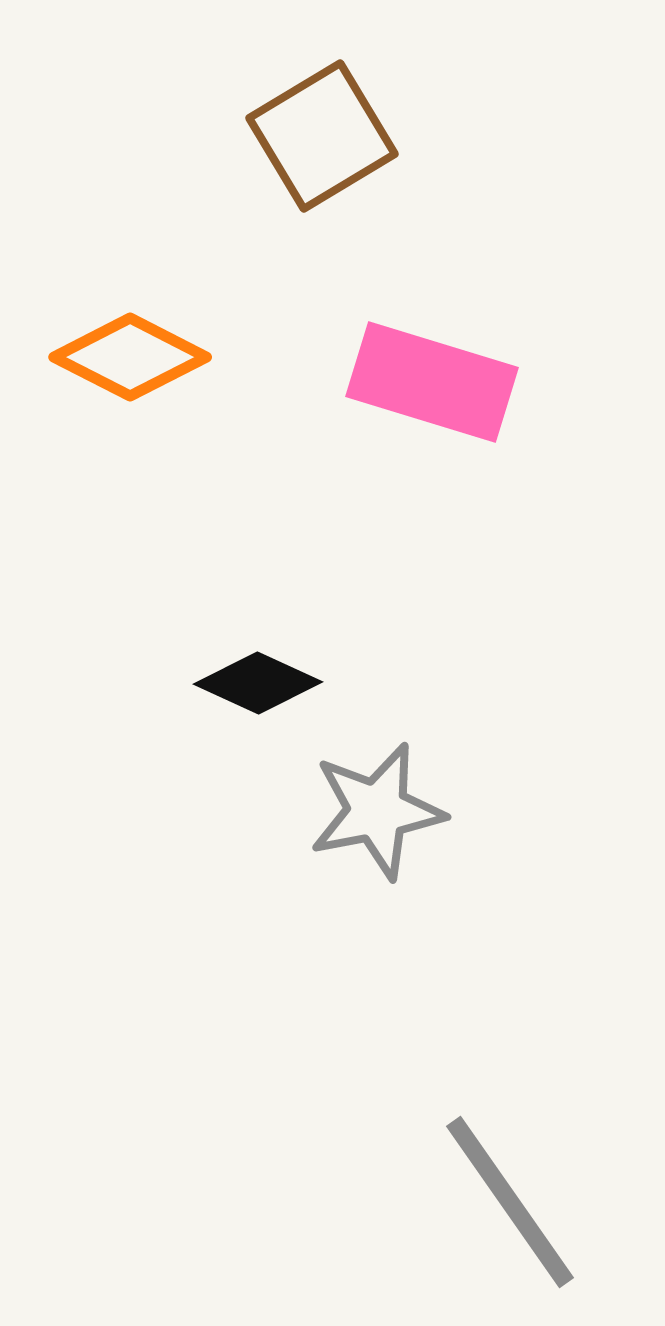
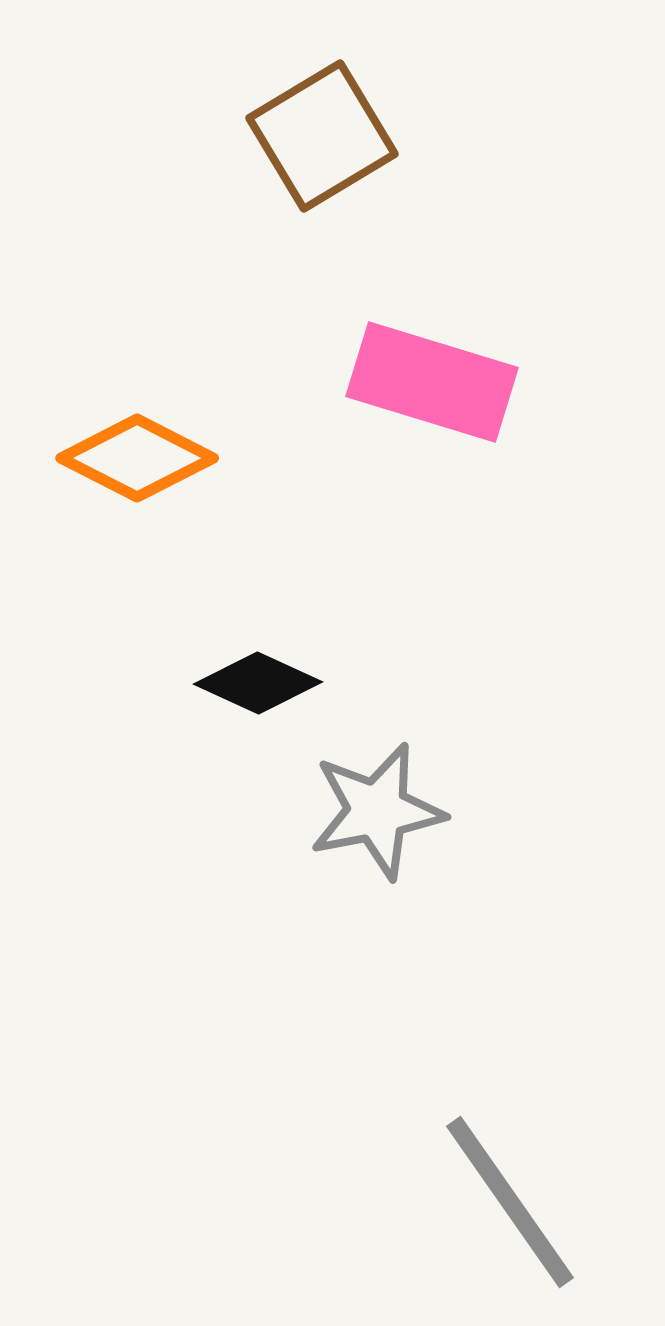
orange diamond: moved 7 px right, 101 px down
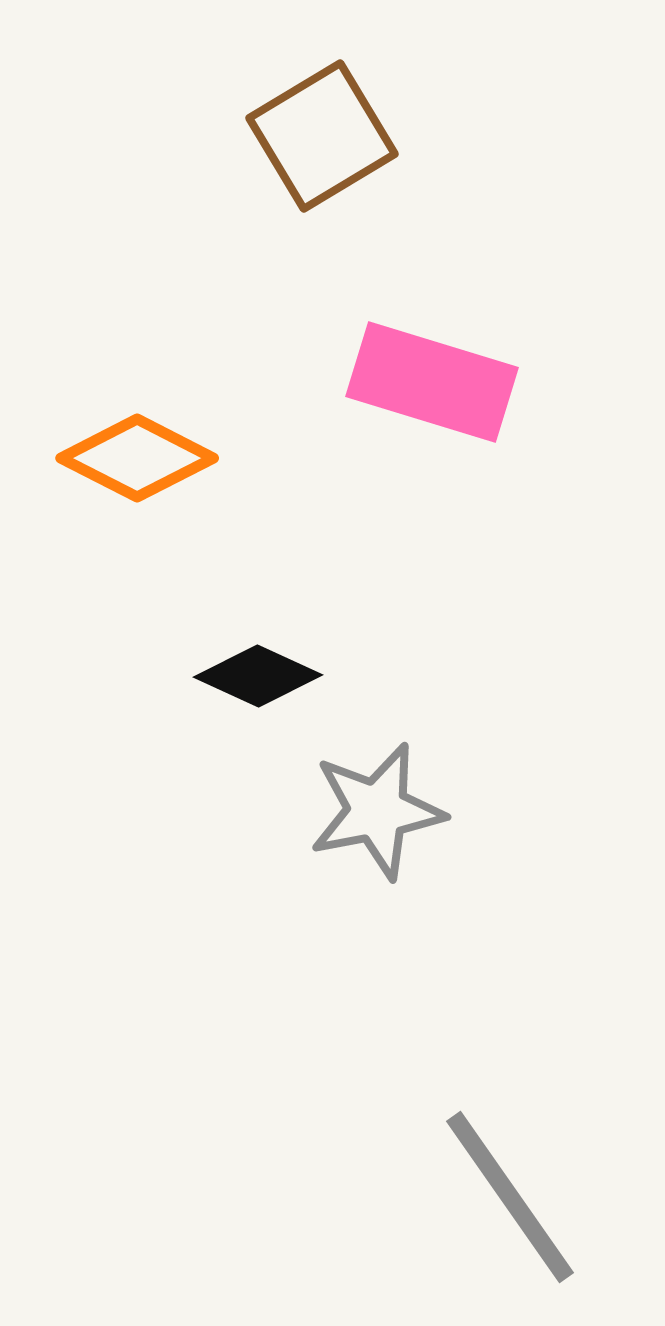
black diamond: moved 7 px up
gray line: moved 5 px up
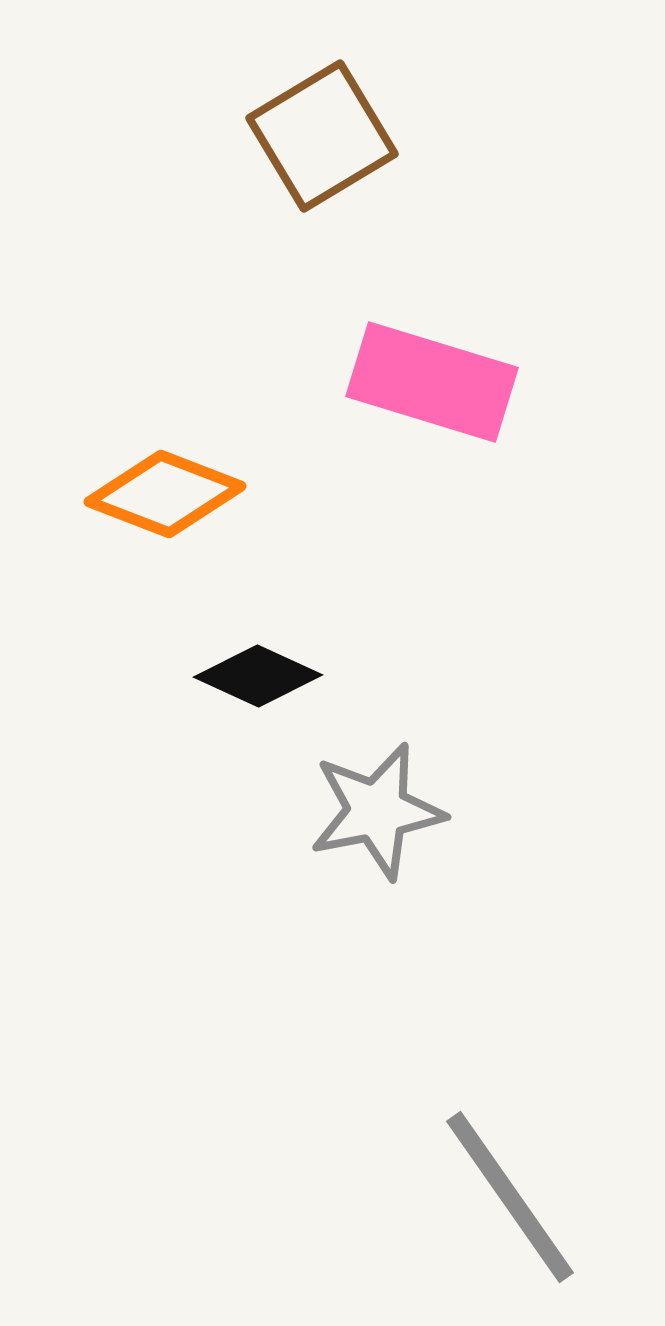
orange diamond: moved 28 px right, 36 px down; rotated 6 degrees counterclockwise
